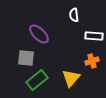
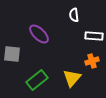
gray square: moved 14 px left, 4 px up
yellow triangle: moved 1 px right
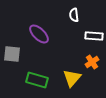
orange cross: moved 1 px down; rotated 16 degrees counterclockwise
green rectangle: rotated 55 degrees clockwise
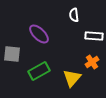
green rectangle: moved 2 px right, 9 px up; rotated 45 degrees counterclockwise
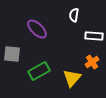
white semicircle: rotated 16 degrees clockwise
purple ellipse: moved 2 px left, 5 px up
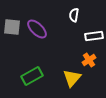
white rectangle: rotated 12 degrees counterclockwise
gray square: moved 27 px up
orange cross: moved 3 px left, 2 px up
green rectangle: moved 7 px left, 5 px down
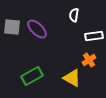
yellow triangle: rotated 42 degrees counterclockwise
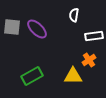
yellow triangle: moved 1 px right, 2 px up; rotated 30 degrees counterclockwise
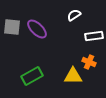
white semicircle: rotated 48 degrees clockwise
orange cross: moved 2 px down; rotated 32 degrees counterclockwise
